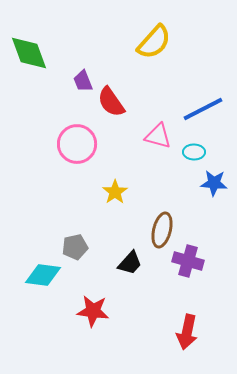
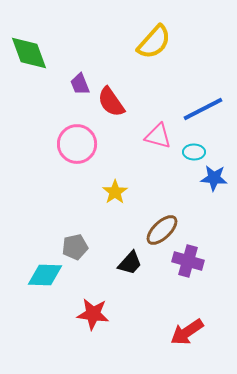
purple trapezoid: moved 3 px left, 3 px down
blue star: moved 5 px up
brown ellipse: rotated 32 degrees clockwise
cyan diamond: moved 2 px right; rotated 6 degrees counterclockwise
red star: moved 3 px down
red arrow: rotated 44 degrees clockwise
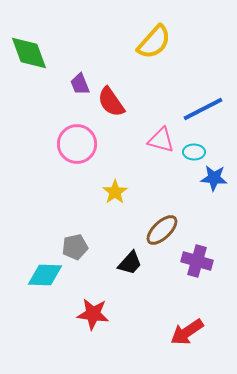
pink triangle: moved 3 px right, 4 px down
purple cross: moved 9 px right
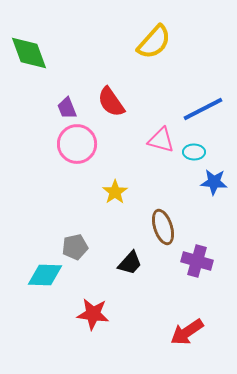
purple trapezoid: moved 13 px left, 24 px down
blue star: moved 4 px down
brown ellipse: moved 1 px right, 3 px up; rotated 64 degrees counterclockwise
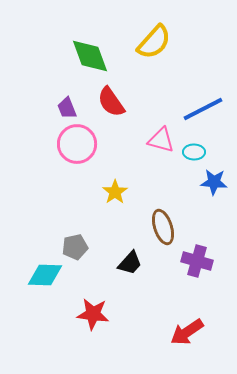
green diamond: moved 61 px right, 3 px down
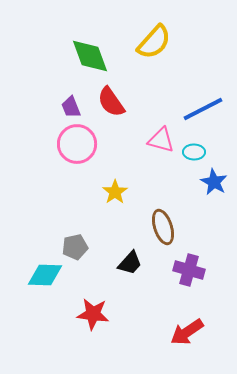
purple trapezoid: moved 4 px right, 1 px up
blue star: rotated 24 degrees clockwise
purple cross: moved 8 px left, 9 px down
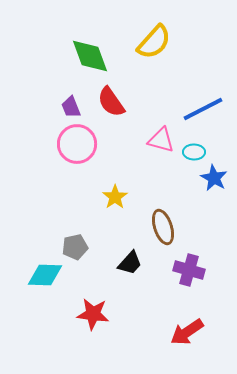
blue star: moved 4 px up
yellow star: moved 5 px down
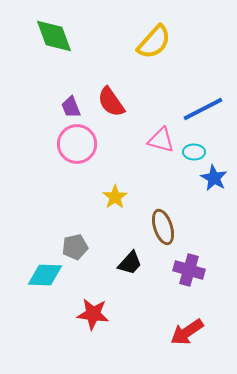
green diamond: moved 36 px left, 20 px up
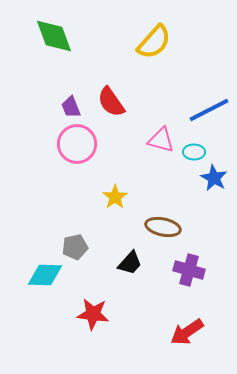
blue line: moved 6 px right, 1 px down
brown ellipse: rotated 60 degrees counterclockwise
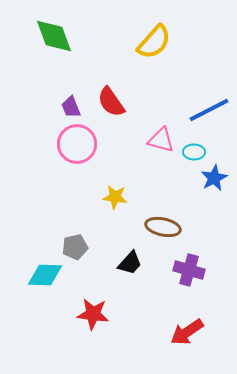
blue star: rotated 16 degrees clockwise
yellow star: rotated 30 degrees counterclockwise
